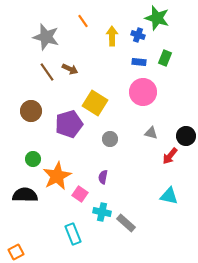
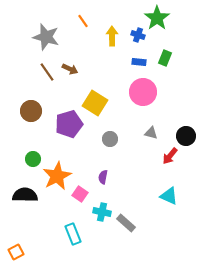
green star: rotated 20 degrees clockwise
cyan triangle: rotated 12 degrees clockwise
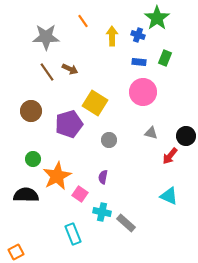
gray star: rotated 16 degrees counterclockwise
gray circle: moved 1 px left, 1 px down
black semicircle: moved 1 px right
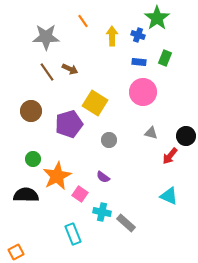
purple semicircle: rotated 64 degrees counterclockwise
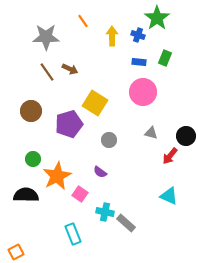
purple semicircle: moved 3 px left, 5 px up
cyan cross: moved 3 px right
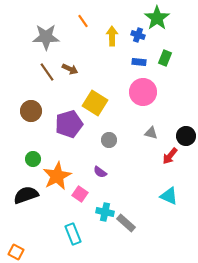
black semicircle: rotated 20 degrees counterclockwise
orange square: rotated 35 degrees counterclockwise
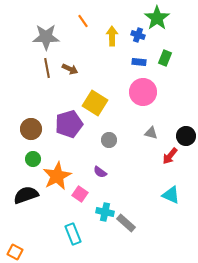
brown line: moved 4 px up; rotated 24 degrees clockwise
brown circle: moved 18 px down
cyan triangle: moved 2 px right, 1 px up
orange square: moved 1 px left
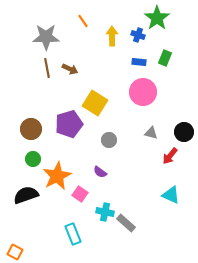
black circle: moved 2 px left, 4 px up
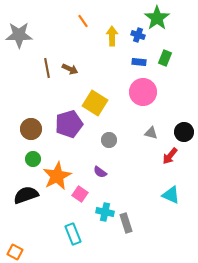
gray star: moved 27 px left, 2 px up
gray rectangle: rotated 30 degrees clockwise
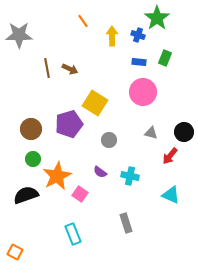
cyan cross: moved 25 px right, 36 px up
